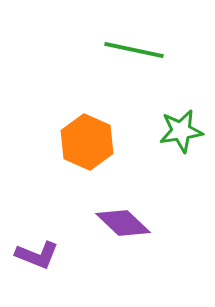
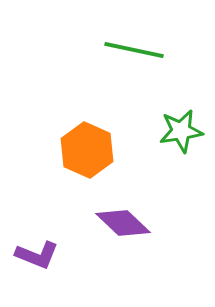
orange hexagon: moved 8 px down
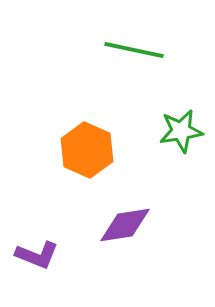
purple diamond: moved 2 px right, 2 px down; rotated 52 degrees counterclockwise
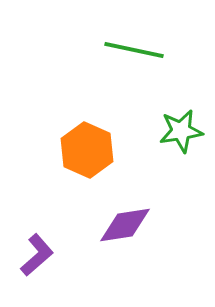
purple L-shape: rotated 63 degrees counterclockwise
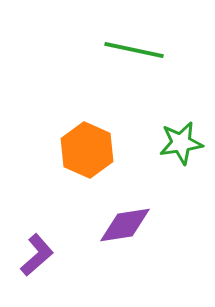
green star: moved 12 px down
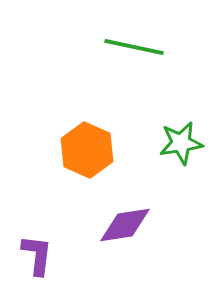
green line: moved 3 px up
purple L-shape: rotated 42 degrees counterclockwise
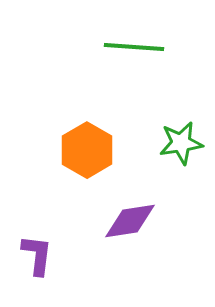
green line: rotated 8 degrees counterclockwise
orange hexagon: rotated 6 degrees clockwise
purple diamond: moved 5 px right, 4 px up
